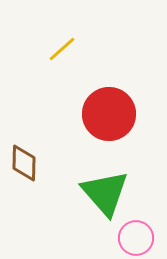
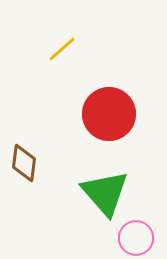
brown diamond: rotated 6 degrees clockwise
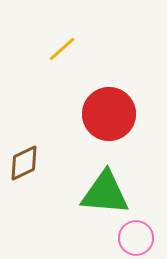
brown diamond: rotated 57 degrees clockwise
green triangle: rotated 44 degrees counterclockwise
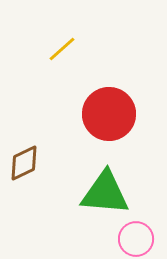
pink circle: moved 1 px down
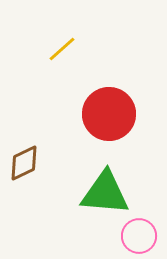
pink circle: moved 3 px right, 3 px up
